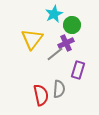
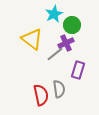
yellow triangle: rotated 30 degrees counterclockwise
gray semicircle: rotated 12 degrees counterclockwise
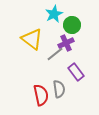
purple rectangle: moved 2 px left, 2 px down; rotated 54 degrees counterclockwise
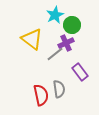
cyan star: moved 1 px right, 1 px down
purple rectangle: moved 4 px right
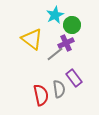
purple rectangle: moved 6 px left, 6 px down
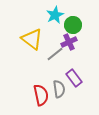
green circle: moved 1 px right
purple cross: moved 3 px right, 1 px up
